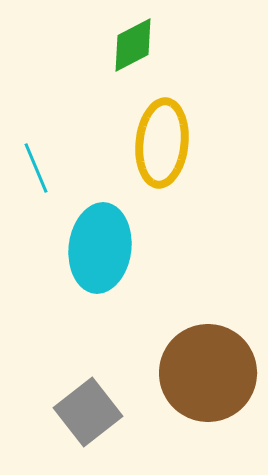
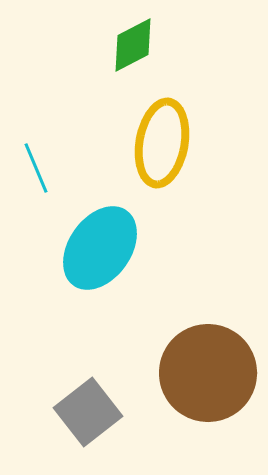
yellow ellipse: rotated 4 degrees clockwise
cyan ellipse: rotated 28 degrees clockwise
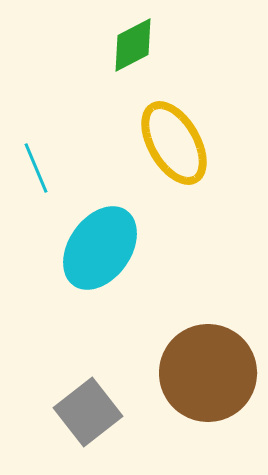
yellow ellipse: moved 12 px right; rotated 40 degrees counterclockwise
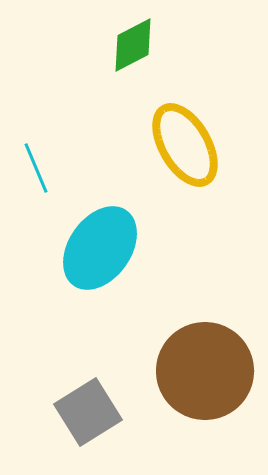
yellow ellipse: moved 11 px right, 2 px down
brown circle: moved 3 px left, 2 px up
gray square: rotated 6 degrees clockwise
